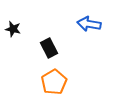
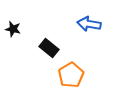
black rectangle: rotated 24 degrees counterclockwise
orange pentagon: moved 17 px right, 7 px up
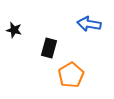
black star: moved 1 px right, 1 px down
black rectangle: rotated 66 degrees clockwise
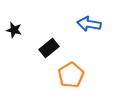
black rectangle: rotated 36 degrees clockwise
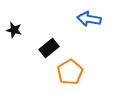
blue arrow: moved 5 px up
orange pentagon: moved 1 px left, 3 px up
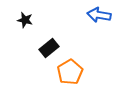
blue arrow: moved 10 px right, 4 px up
black star: moved 11 px right, 10 px up
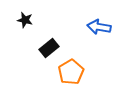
blue arrow: moved 12 px down
orange pentagon: moved 1 px right
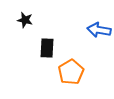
blue arrow: moved 3 px down
black rectangle: moved 2 px left; rotated 48 degrees counterclockwise
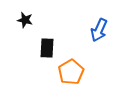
blue arrow: rotated 75 degrees counterclockwise
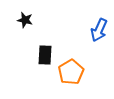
black rectangle: moved 2 px left, 7 px down
